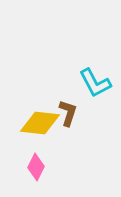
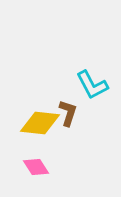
cyan L-shape: moved 3 px left, 2 px down
pink diamond: rotated 60 degrees counterclockwise
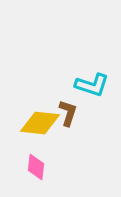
cyan L-shape: rotated 44 degrees counterclockwise
pink diamond: rotated 40 degrees clockwise
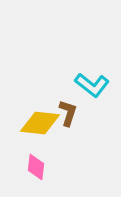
cyan L-shape: rotated 20 degrees clockwise
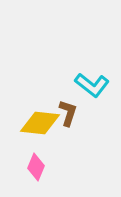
pink diamond: rotated 16 degrees clockwise
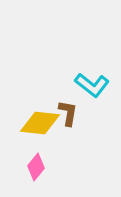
brown L-shape: rotated 8 degrees counterclockwise
pink diamond: rotated 16 degrees clockwise
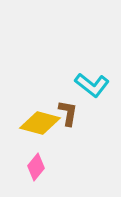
yellow diamond: rotated 9 degrees clockwise
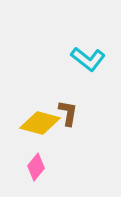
cyan L-shape: moved 4 px left, 26 px up
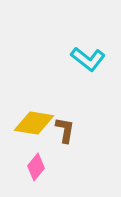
brown L-shape: moved 3 px left, 17 px down
yellow diamond: moved 6 px left; rotated 6 degrees counterclockwise
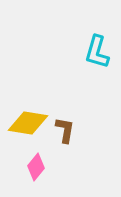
cyan L-shape: moved 9 px right, 7 px up; rotated 68 degrees clockwise
yellow diamond: moved 6 px left
